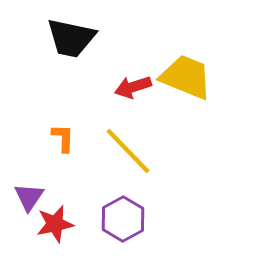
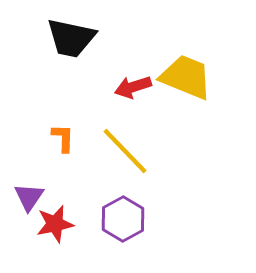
yellow line: moved 3 px left
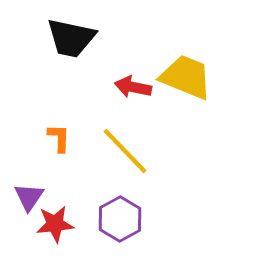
red arrow: rotated 30 degrees clockwise
orange L-shape: moved 4 px left
purple hexagon: moved 3 px left
red star: rotated 6 degrees clockwise
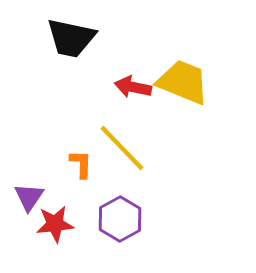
yellow trapezoid: moved 3 px left, 5 px down
orange L-shape: moved 22 px right, 26 px down
yellow line: moved 3 px left, 3 px up
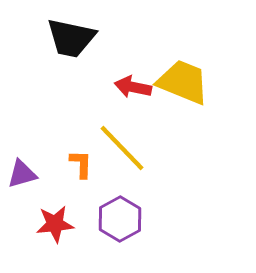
purple triangle: moved 7 px left, 23 px up; rotated 40 degrees clockwise
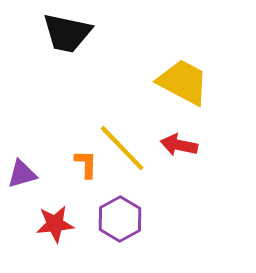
black trapezoid: moved 4 px left, 5 px up
yellow trapezoid: rotated 6 degrees clockwise
red arrow: moved 46 px right, 58 px down
orange L-shape: moved 5 px right
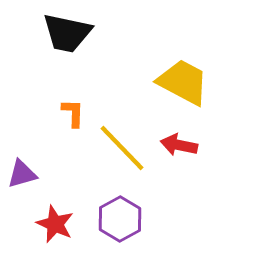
orange L-shape: moved 13 px left, 51 px up
red star: rotated 30 degrees clockwise
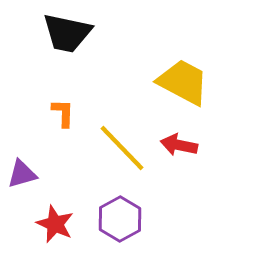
orange L-shape: moved 10 px left
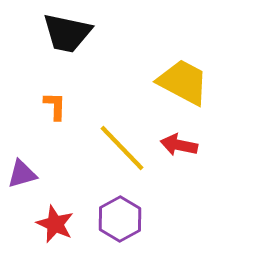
orange L-shape: moved 8 px left, 7 px up
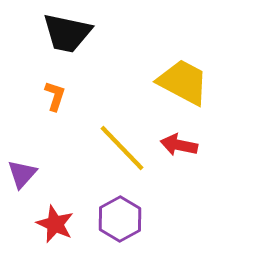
orange L-shape: moved 10 px up; rotated 16 degrees clockwise
purple triangle: rotated 32 degrees counterclockwise
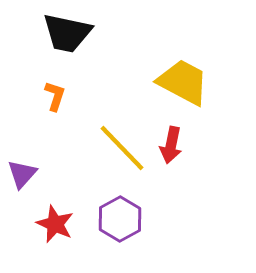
red arrow: moved 8 px left; rotated 90 degrees counterclockwise
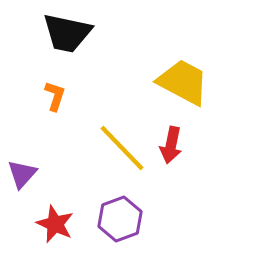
purple hexagon: rotated 9 degrees clockwise
